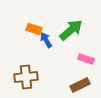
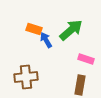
brown rectangle: rotated 54 degrees counterclockwise
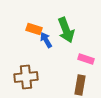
green arrow: moved 5 px left; rotated 110 degrees clockwise
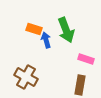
blue arrow: rotated 14 degrees clockwise
brown cross: rotated 35 degrees clockwise
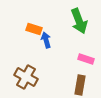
green arrow: moved 13 px right, 9 px up
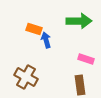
green arrow: rotated 70 degrees counterclockwise
brown rectangle: rotated 18 degrees counterclockwise
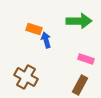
brown rectangle: rotated 36 degrees clockwise
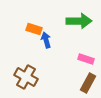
brown rectangle: moved 8 px right, 2 px up
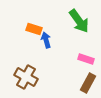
green arrow: rotated 55 degrees clockwise
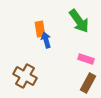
orange rectangle: moved 6 px right; rotated 63 degrees clockwise
brown cross: moved 1 px left, 1 px up
